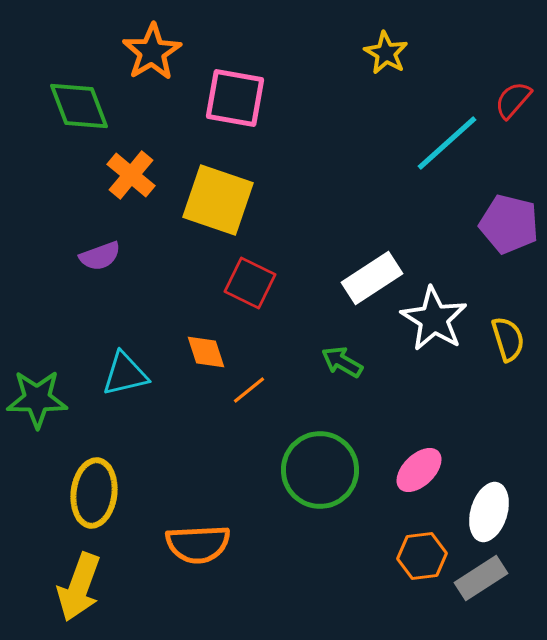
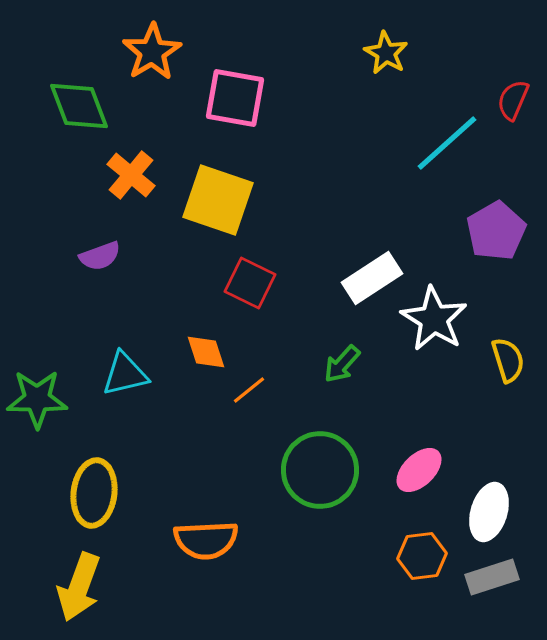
red semicircle: rotated 18 degrees counterclockwise
purple pentagon: moved 13 px left, 7 px down; rotated 28 degrees clockwise
yellow semicircle: moved 21 px down
green arrow: moved 2 px down; rotated 78 degrees counterclockwise
orange semicircle: moved 8 px right, 4 px up
gray rectangle: moved 11 px right, 1 px up; rotated 15 degrees clockwise
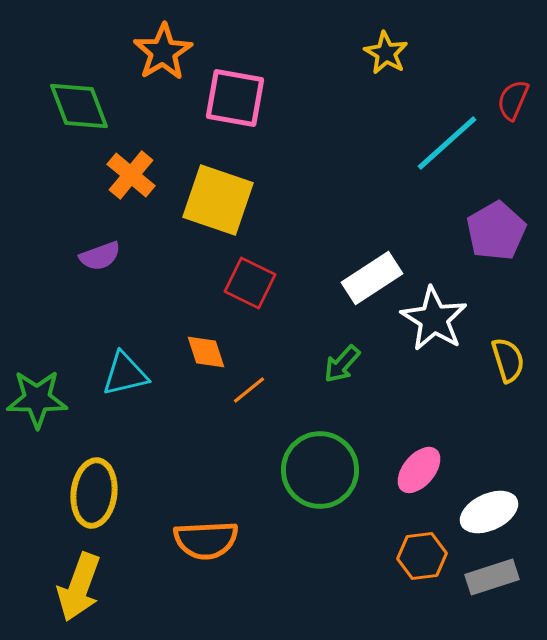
orange star: moved 11 px right
pink ellipse: rotated 6 degrees counterclockwise
white ellipse: rotated 48 degrees clockwise
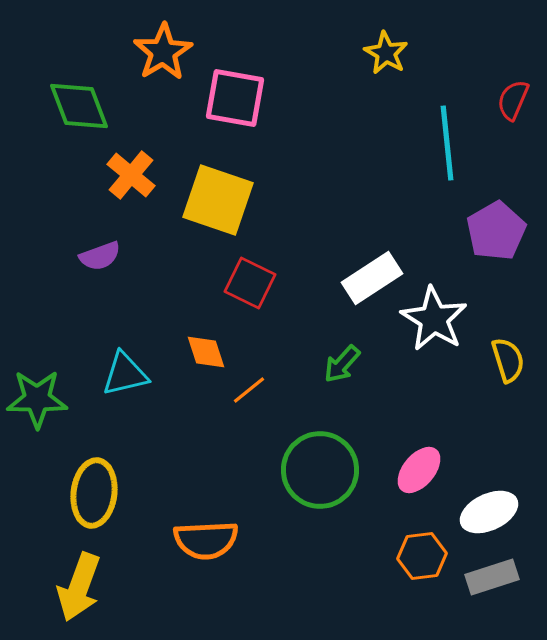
cyan line: rotated 54 degrees counterclockwise
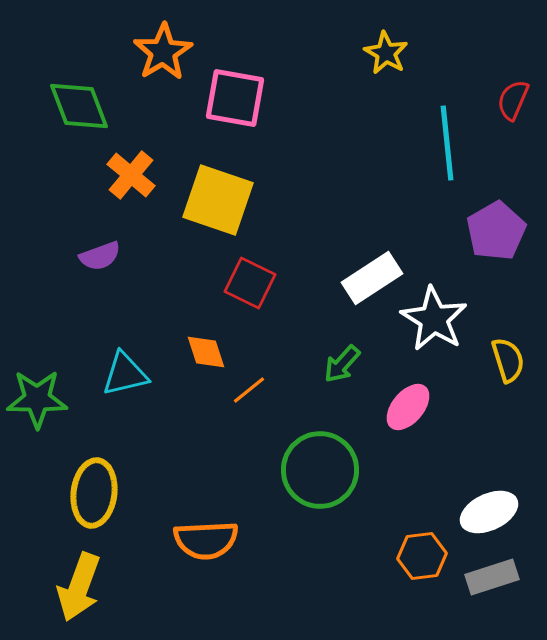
pink ellipse: moved 11 px left, 63 px up
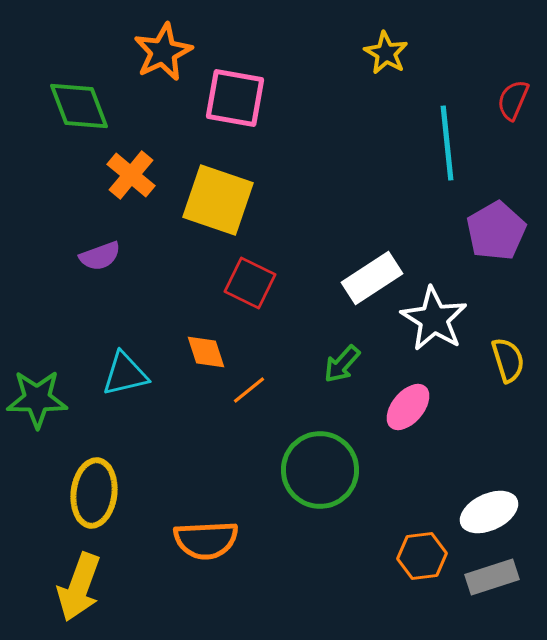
orange star: rotated 6 degrees clockwise
